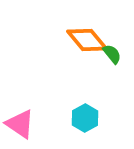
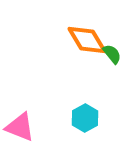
orange diamond: rotated 9 degrees clockwise
pink triangle: moved 3 px down; rotated 12 degrees counterclockwise
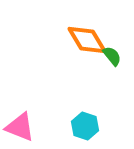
green semicircle: moved 2 px down
cyan hexagon: moved 8 px down; rotated 12 degrees counterclockwise
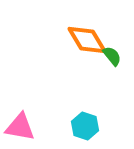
pink triangle: rotated 12 degrees counterclockwise
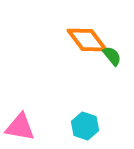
orange diamond: rotated 6 degrees counterclockwise
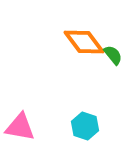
orange diamond: moved 3 px left, 2 px down
green semicircle: moved 1 px right, 1 px up
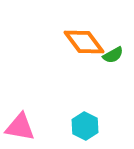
green semicircle: rotated 100 degrees clockwise
cyan hexagon: rotated 8 degrees clockwise
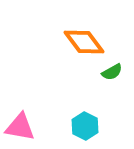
green semicircle: moved 1 px left, 17 px down
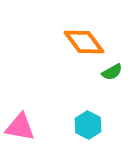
cyan hexagon: moved 3 px right, 1 px up
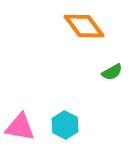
orange diamond: moved 16 px up
cyan hexagon: moved 23 px left
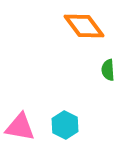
green semicircle: moved 4 px left, 2 px up; rotated 115 degrees clockwise
